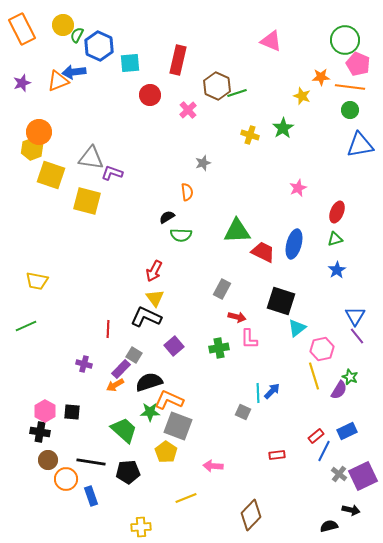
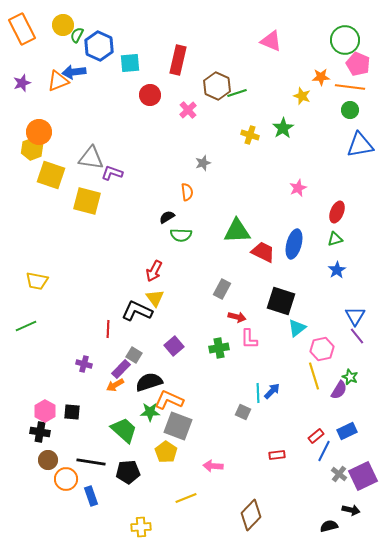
black L-shape at (146, 317): moved 9 px left, 6 px up
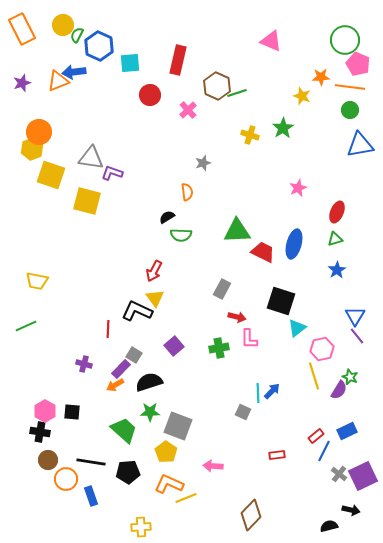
orange L-shape at (169, 400): moved 84 px down
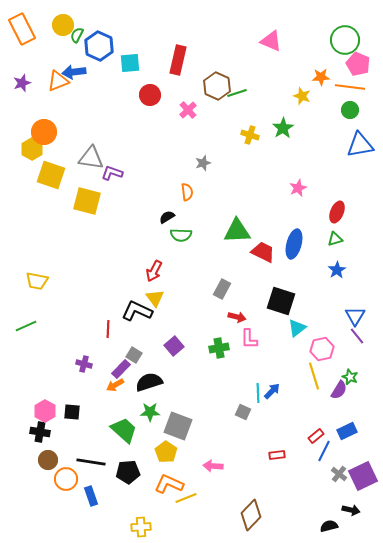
orange circle at (39, 132): moved 5 px right
yellow hexagon at (32, 149): rotated 10 degrees counterclockwise
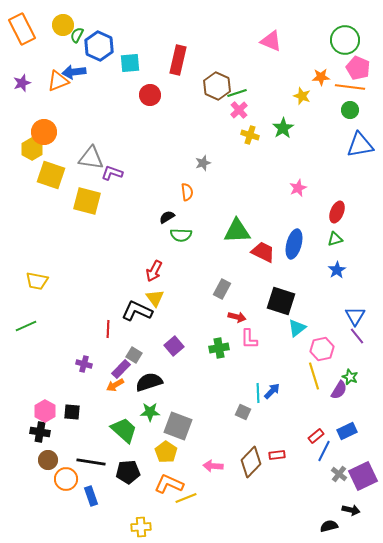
pink pentagon at (358, 64): moved 4 px down
pink cross at (188, 110): moved 51 px right
brown diamond at (251, 515): moved 53 px up
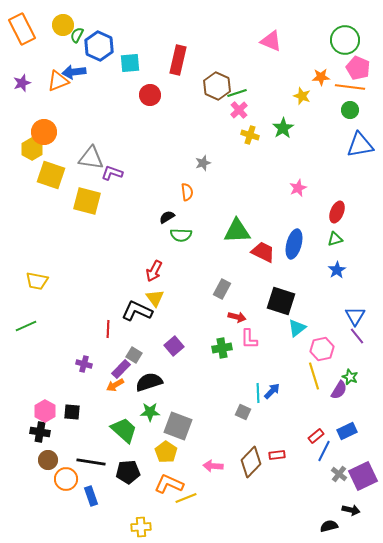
green cross at (219, 348): moved 3 px right
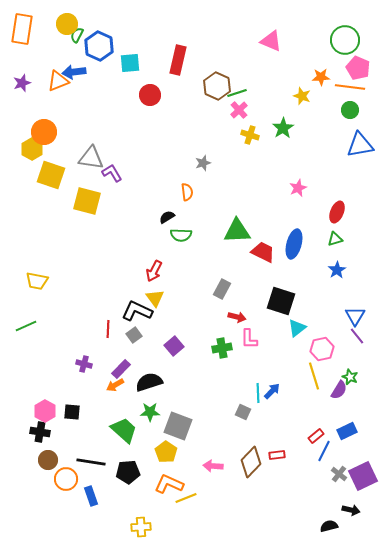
yellow circle at (63, 25): moved 4 px right, 1 px up
orange rectangle at (22, 29): rotated 36 degrees clockwise
purple L-shape at (112, 173): rotated 40 degrees clockwise
gray square at (134, 355): moved 20 px up; rotated 21 degrees clockwise
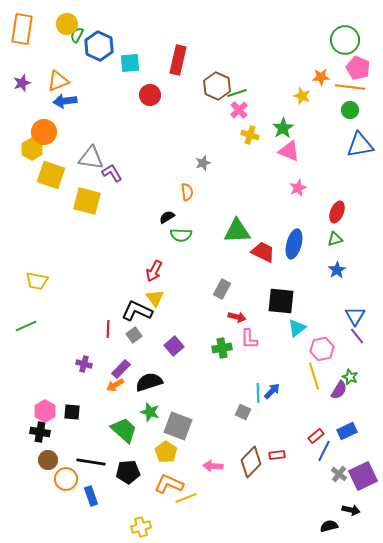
pink triangle at (271, 41): moved 18 px right, 110 px down
blue arrow at (74, 72): moved 9 px left, 29 px down
black square at (281, 301): rotated 12 degrees counterclockwise
green star at (150, 412): rotated 18 degrees clockwise
yellow cross at (141, 527): rotated 12 degrees counterclockwise
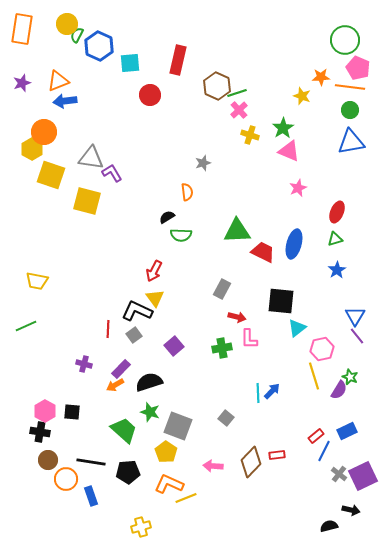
blue triangle at (360, 145): moved 9 px left, 3 px up
gray square at (243, 412): moved 17 px left, 6 px down; rotated 14 degrees clockwise
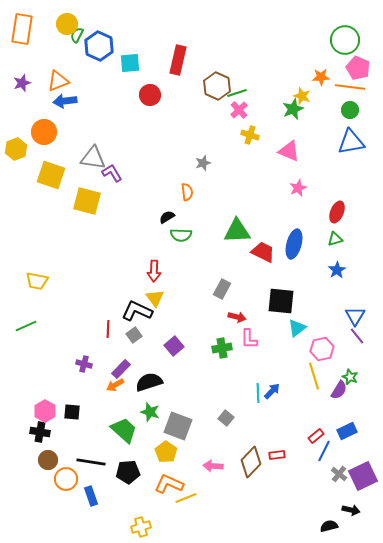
green star at (283, 128): moved 10 px right, 19 px up; rotated 10 degrees clockwise
yellow hexagon at (32, 149): moved 16 px left; rotated 10 degrees clockwise
gray triangle at (91, 158): moved 2 px right
red arrow at (154, 271): rotated 25 degrees counterclockwise
